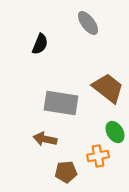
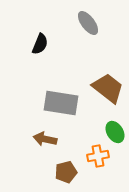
brown pentagon: rotated 10 degrees counterclockwise
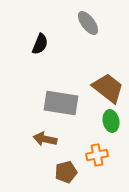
green ellipse: moved 4 px left, 11 px up; rotated 20 degrees clockwise
orange cross: moved 1 px left, 1 px up
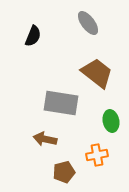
black semicircle: moved 7 px left, 8 px up
brown trapezoid: moved 11 px left, 15 px up
brown pentagon: moved 2 px left
